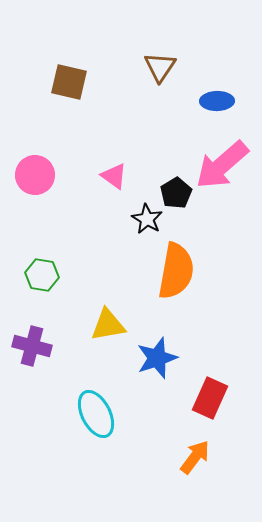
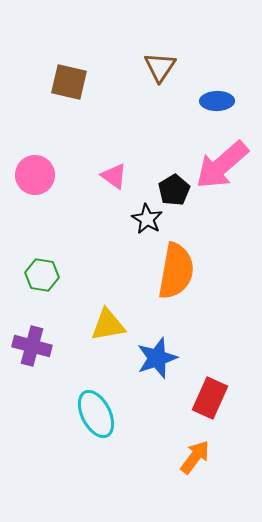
black pentagon: moved 2 px left, 3 px up
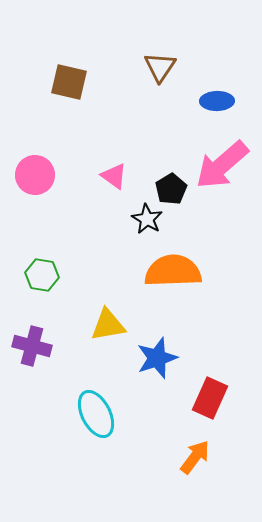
black pentagon: moved 3 px left, 1 px up
orange semicircle: moved 3 px left; rotated 102 degrees counterclockwise
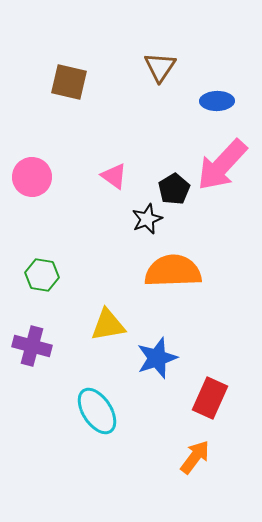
pink arrow: rotated 6 degrees counterclockwise
pink circle: moved 3 px left, 2 px down
black pentagon: moved 3 px right
black star: rotated 20 degrees clockwise
cyan ellipse: moved 1 px right, 3 px up; rotated 6 degrees counterclockwise
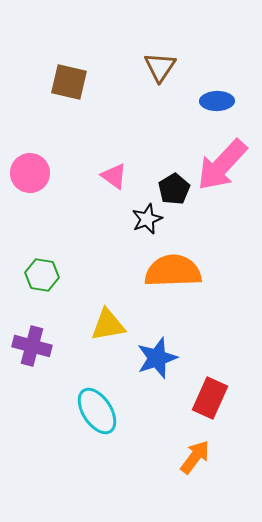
pink circle: moved 2 px left, 4 px up
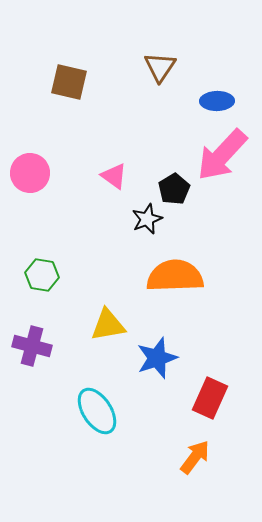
pink arrow: moved 10 px up
orange semicircle: moved 2 px right, 5 px down
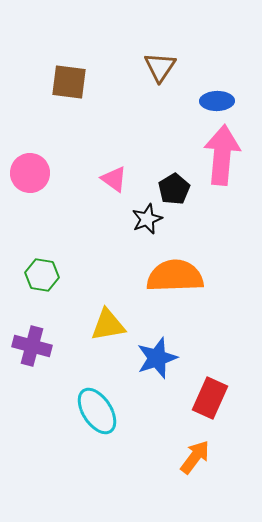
brown square: rotated 6 degrees counterclockwise
pink arrow: rotated 142 degrees clockwise
pink triangle: moved 3 px down
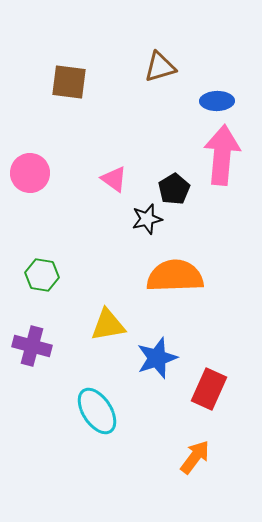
brown triangle: rotated 40 degrees clockwise
black star: rotated 8 degrees clockwise
red rectangle: moved 1 px left, 9 px up
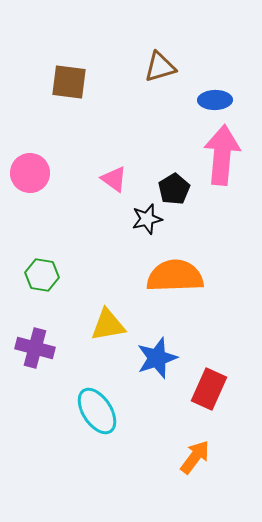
blue ellipse: moved 2 px left, 1 px up
purple cross: moved 3 px right, 2 px down
